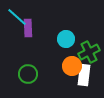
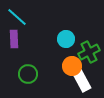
purple rectangle: moved 14 px left, 11 px down
white rectangle: moved 2 px left, 6 px down; rotated 35 degrees counterclockwise
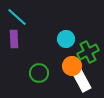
green cross: moved 1 px left
green circle: moved 11 px right, 1 px up
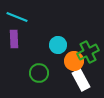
cyan line: rotated 20 degrees counterclockwise
cyan circle: moved 8 px left, 6 px down
orange circle: moved 2 px right, 5 px up
white rectangle: moved 1 px left, 1 px up
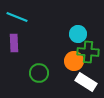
purple rectangle: moved 4 px down
cyan circle: moved 20 px right, 11 px up
green cross: rotated 30 degrees clockwise
white rectangle: moved 5 px right, 2 px down; rotated 30 degrees counterclockwise
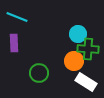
green cross: moved 3 px up
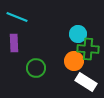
green circle: moved 3 px left, 5 px up
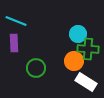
cyan line: moved 1 px left, 4 px down
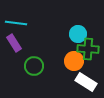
cyan line: moved 2 px down; rotated 15 degrees counterclockwise
purple rectangle: rotated 30 degrees counterclockwise
green circle: moved 2 px left, 2 px up
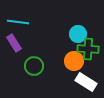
cyan line: moved 2 px right, 1 px up
